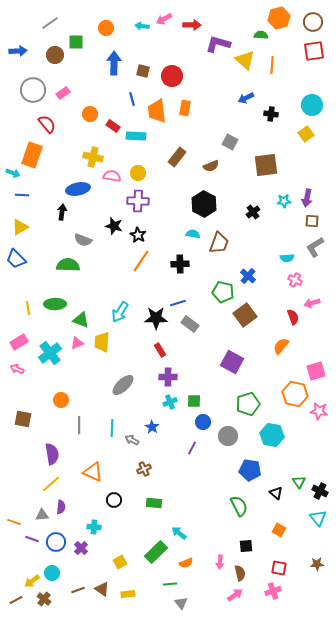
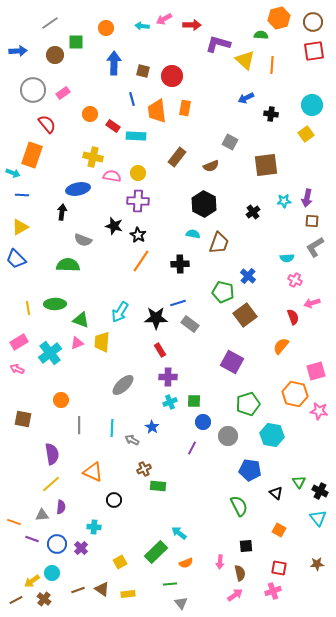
green rectangle at (154, 503): moved 4 px right, 17 px up
blue circle at (56, 542): moved 1 px right, 2 px down
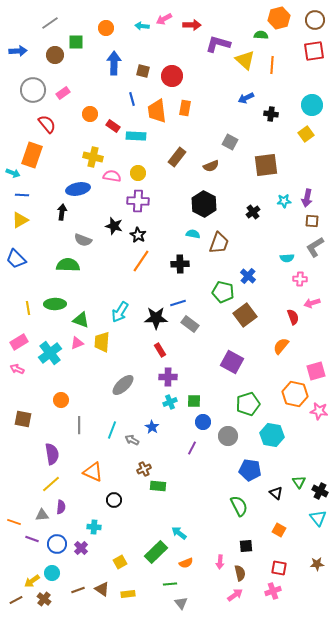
brown circle at (313, 22): moved 2 px right, 2 px up
yellow triangle at (20, 227): moved 7 px up
pink cross at (295, 280): moved 5 px right, 1 px up; rotated 24 degrees counterclockwise
cyan line at (112, 428): moved 2 px down; rotated 18 degrees clockwise
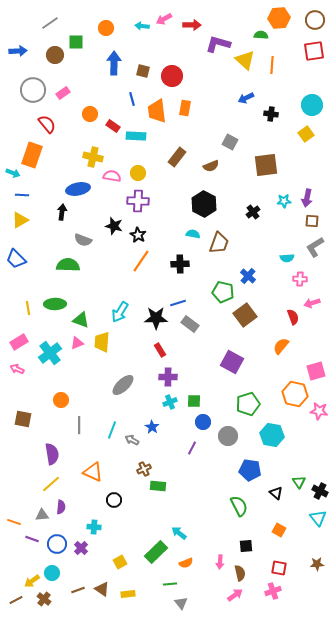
orange hexagon at (279, 18): rotated 10 degrees clockwise
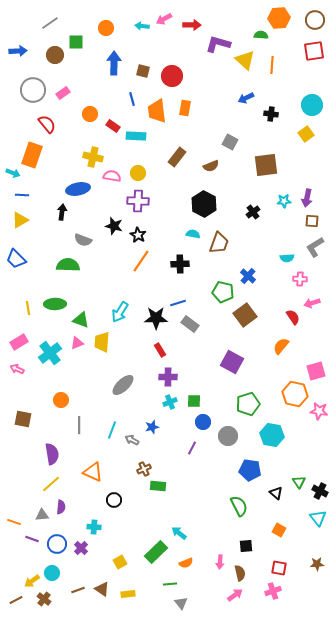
red semicircle at (293, 317): rotated 14 degrees counterclockwise
blue star at (152, 427): rotated 24 degrees clockwise
